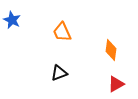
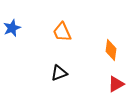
blue star: moved 8 px down; rotated 24 degrees clockwise
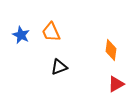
blue star: moved 9 px right, 7 px down; rotated 24 degrees counterclockwise
orange trapezoid: moved 11 px left
black triangle: moved 6 px up
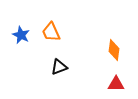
orange diamond: moved 3 px right
red triangle: rotated 30 degrees clockwise
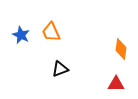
orange diamond: moved 7 px right, 1 px up
black triangle: moved 1 px right, 2 px down
